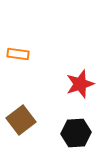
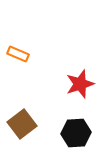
orange rectangle: rotated 15 degrees clockwise
brown square: moved 1 px right, 4 px down
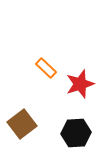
orange rectangle: moved 28 px right, 14 px down; rotated 20 degrees clockwise
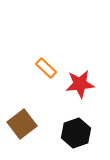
red star: rotated 12 degrees clockwise
black hexagon: rotated 16 degrees counterclockwise
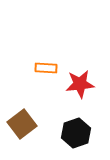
orange rectangle: rotated 40 degrees counterclockwise
